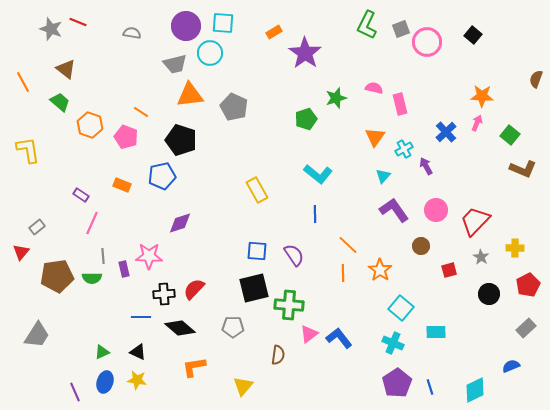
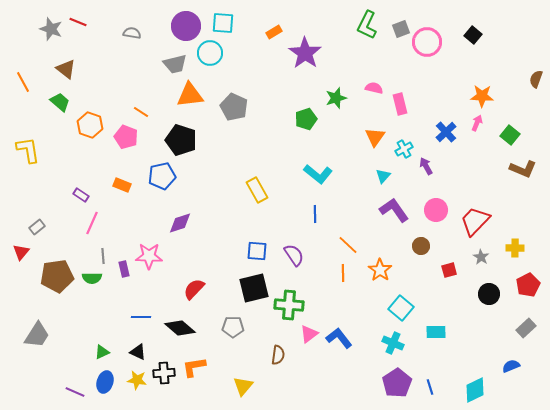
black cross at (164, 294): moved 79 px down
purple line at (75, 392): rotated 42 degrees counterclockwise
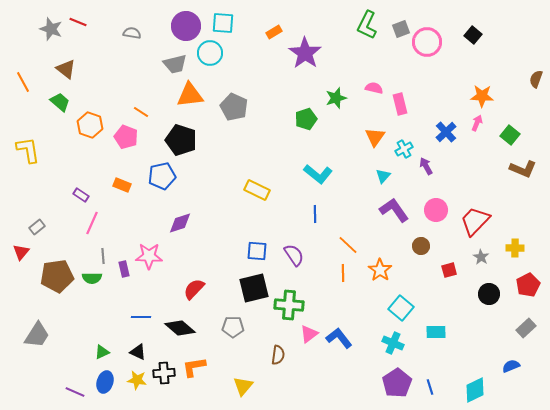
yellow rectangle at (257, 190): rotated 35 degrees counterclockwise
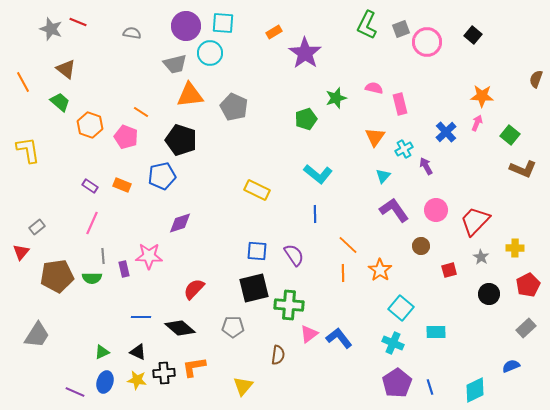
purple rectangle at (81, 195): moved 9 px right, 9 px up
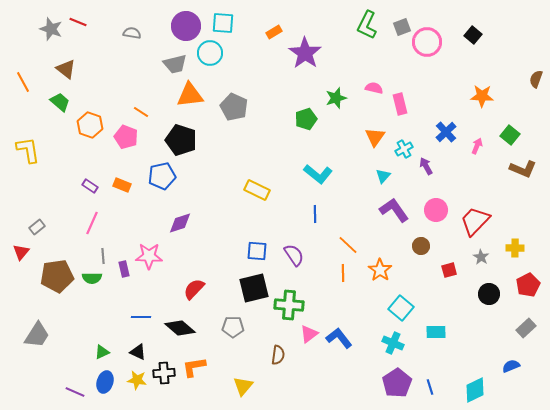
gray square at (401, 29): moved 1 px right, 2 px up
pink arrow at (477, 123): moved 23 px down
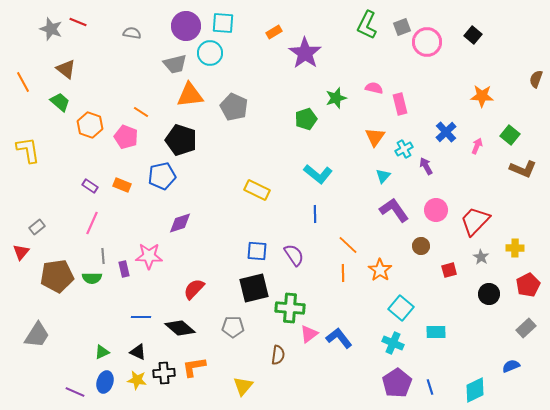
green cross at (289, 305): moved 1 px right, 3 px down
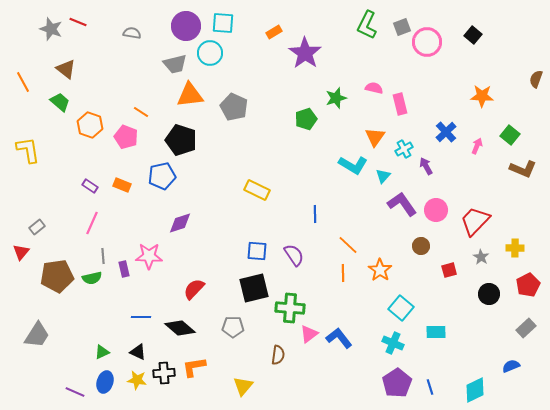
cyan L-shape at (318, 174): moved 35 px right, 9 px up; rotated 8 degrees counterclockwise
purple L-shape at (394, 210): moved 8 px right, 6 px up
green semicircle at (92, 278): rotated 12 degrees counterclockwise
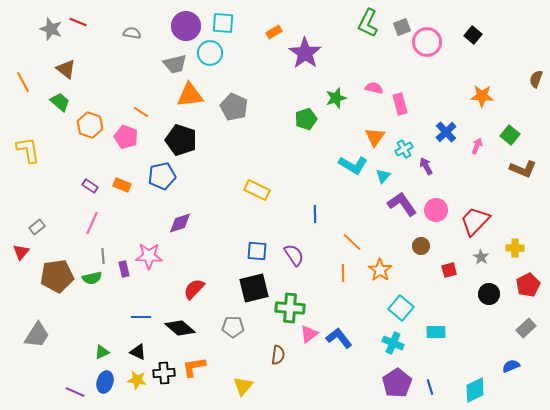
green L-shape at (367, 25): moved 1 px right, 2 px up
orange line at (348, 245): moved 4 px right, 3 px up
